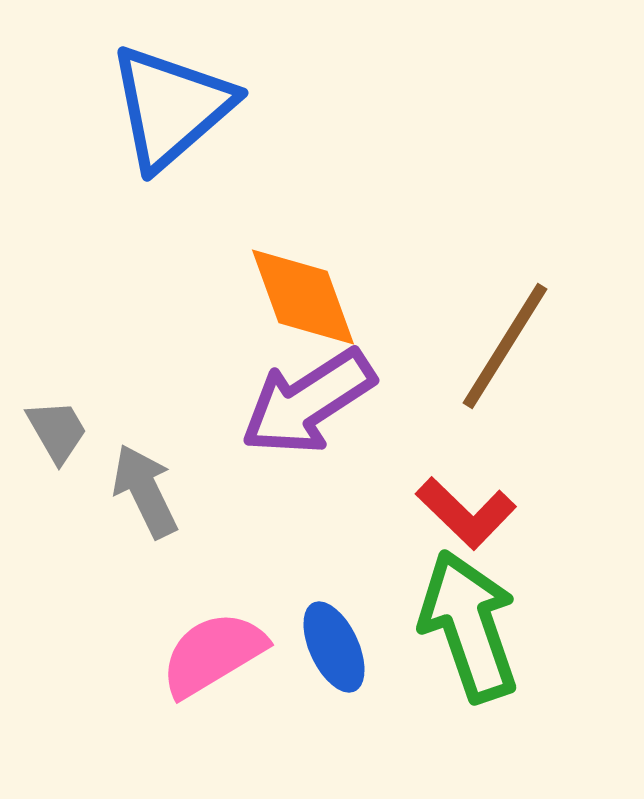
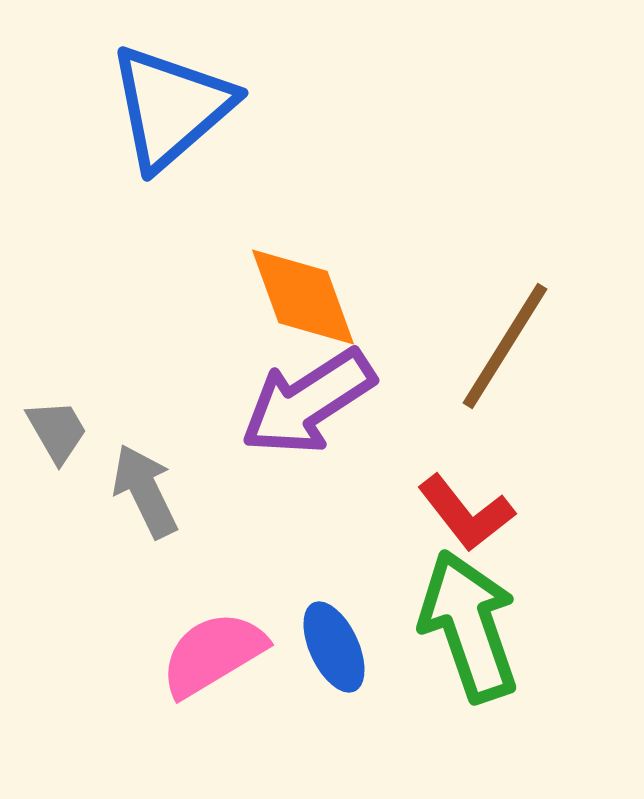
red L-shape: rotated 8 degrees clockwise
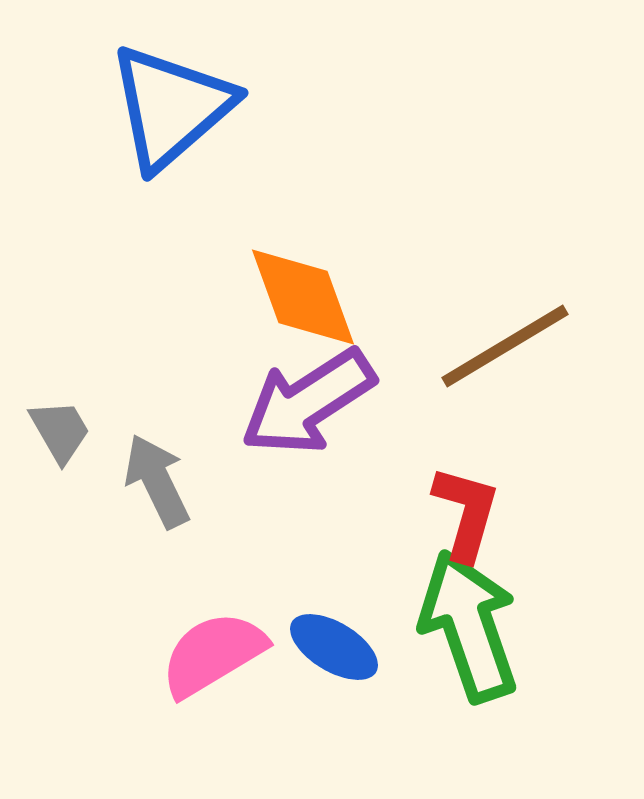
brown line: rotated 27 degrees clockwise
gray trapezoid: moved 3 px right
gray arrow: moved 12 px right, 10 px up
red L-shape: rotated 126 degrees counterclockwise
blue ellipse: rotated 34 degrees counterclockwise
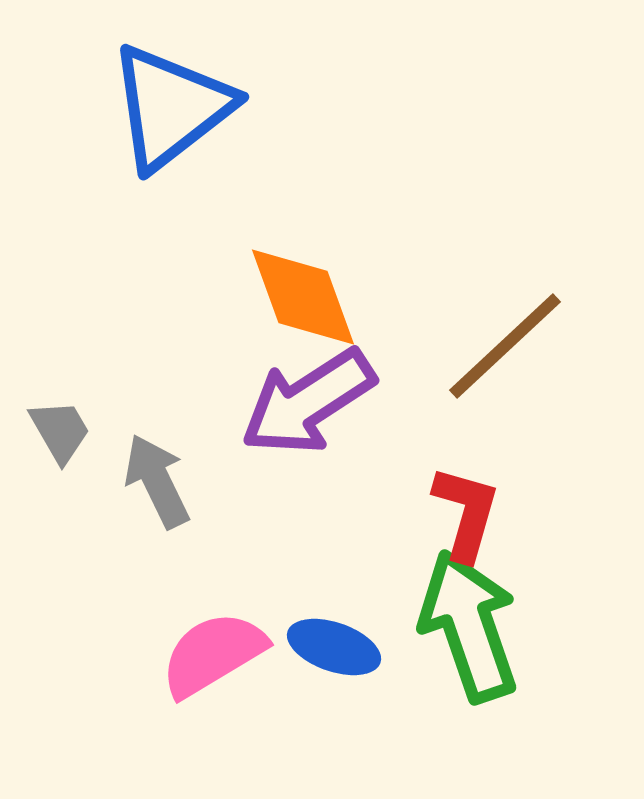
blue triangle: rotated 3 degrees clockwise
brown line: rotated 12 degrees counterclockwise
blue ellipse: rotated 12 degrees counterclockwise
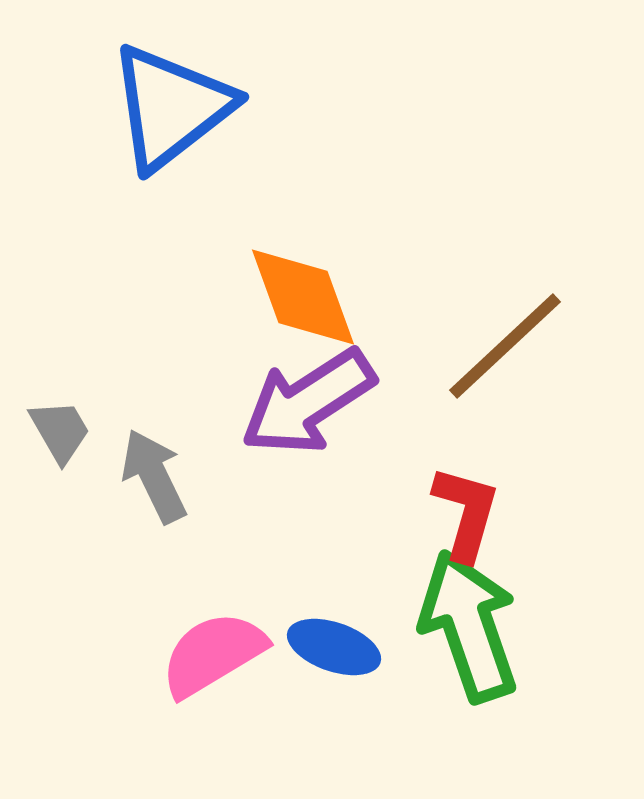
gray arrow: moved 3 px left, 5 px up
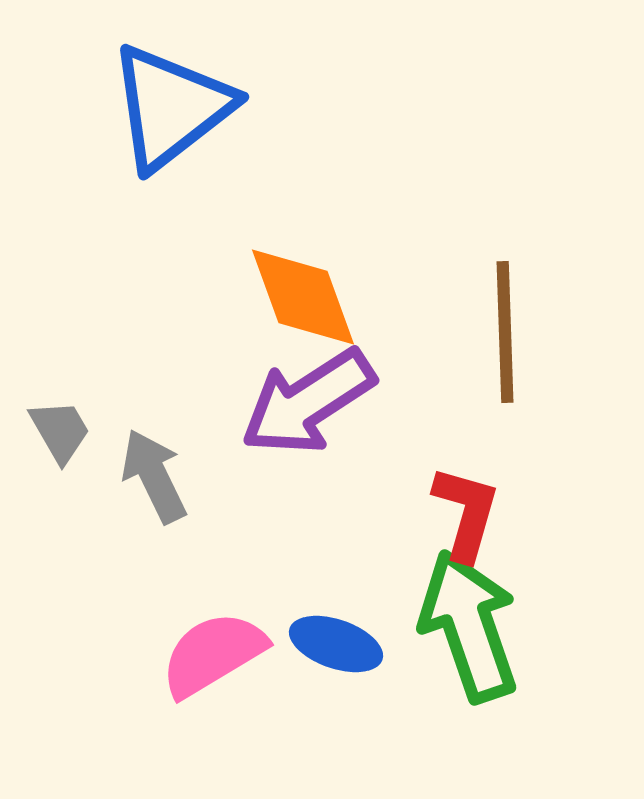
brown line: moved 14 px up; rotated 49 degrees counterclockwise
blue ellipse: moved 2 px right, 3 px up
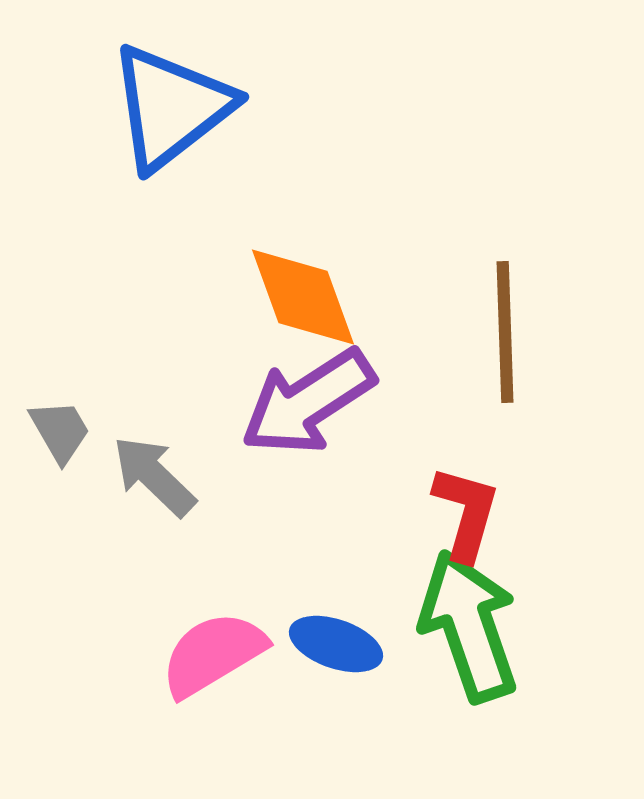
gray arrow: rotated 20 degrees counterclockwise
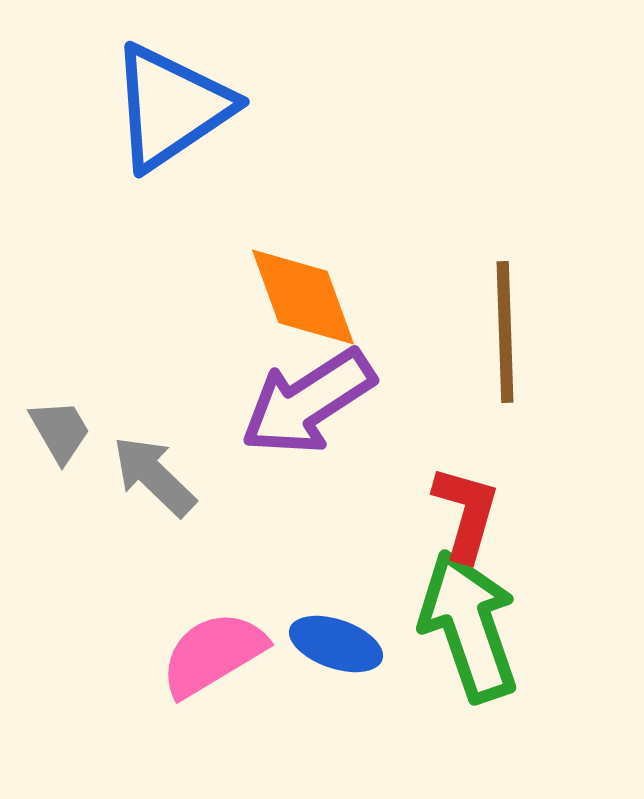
blue triangle: rotated 4 degrees clockwise
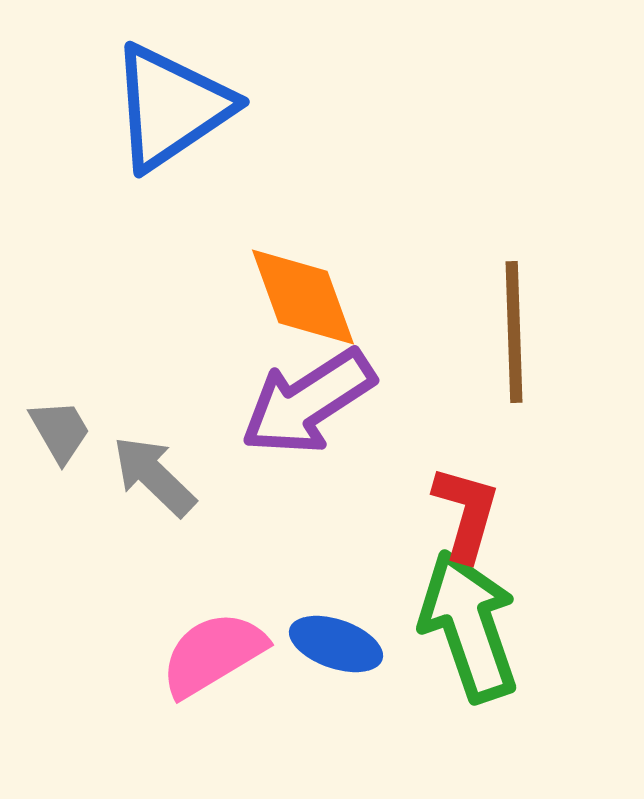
brown line: moved 9 px right
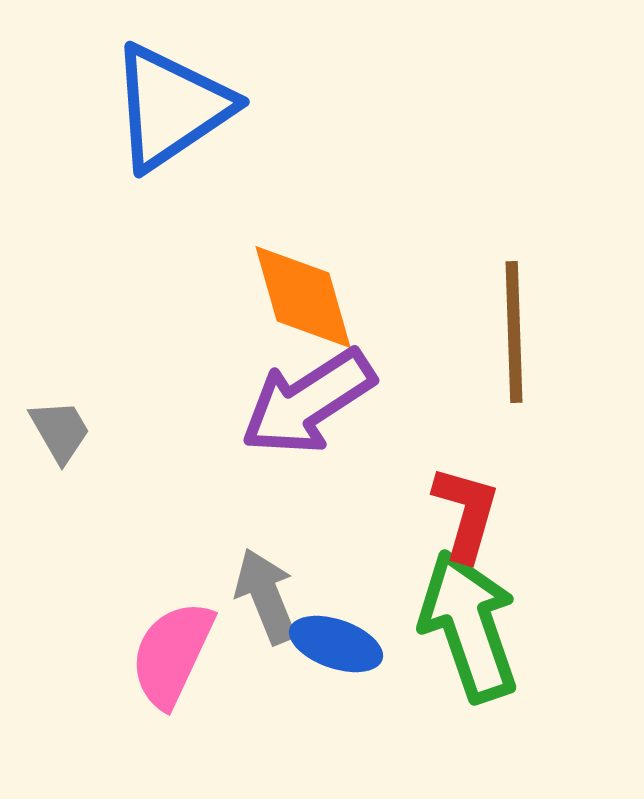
orange diamond: rotated 4 degrees clockwise
gray arrow: moved 112 px right, 120 px down; rotated 24 degrees clockwise
pink semicircle: moved 41 px left; rotated 34 degrees counterclockwise
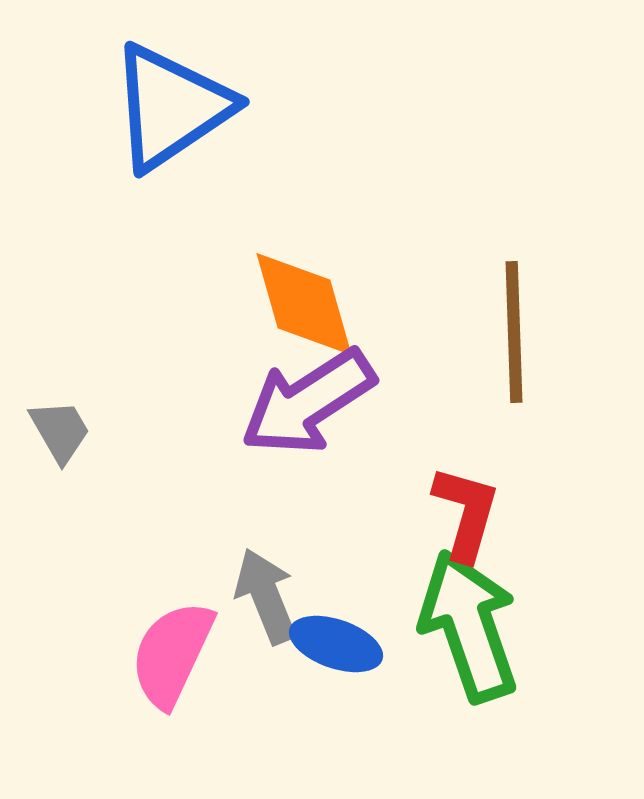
orange diamond: moved 1 px right, 7 px down
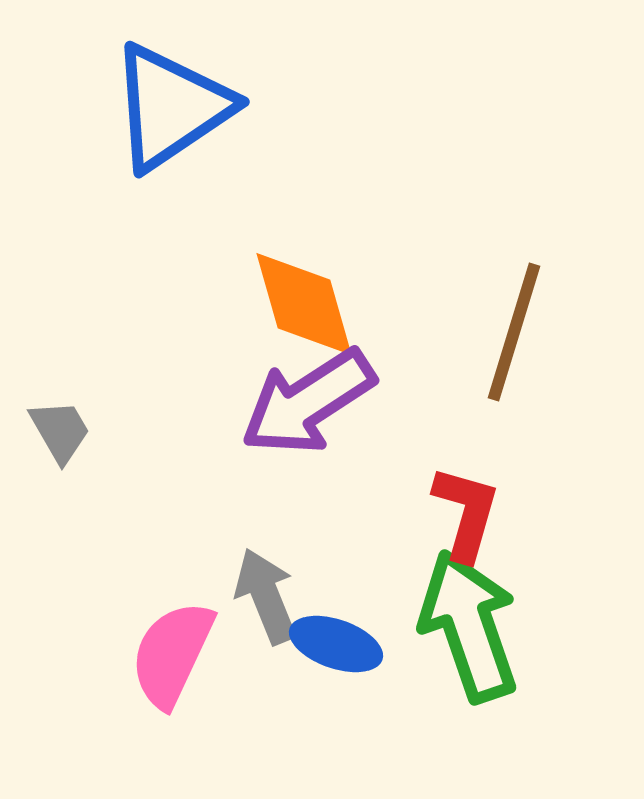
brown line: rotated 19 degrees clockwise
